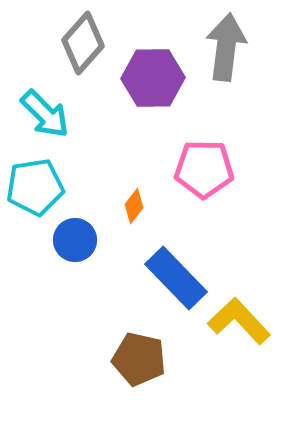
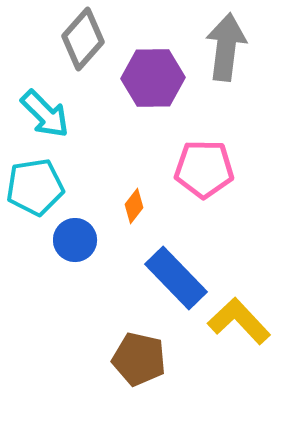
gray diamond: moved 4 px up
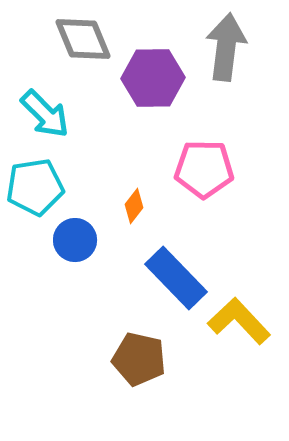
gray diamond: rotated 64 degrees counterclockwise
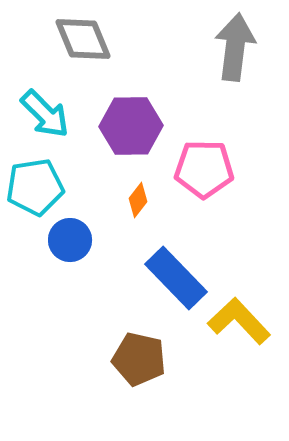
gray arrow: moved 9 px right
purple hexagon: moved 22 px left, 48 px down
orange diamond: moved 4 px right, 6 px up
blue circle: moved 5 px left
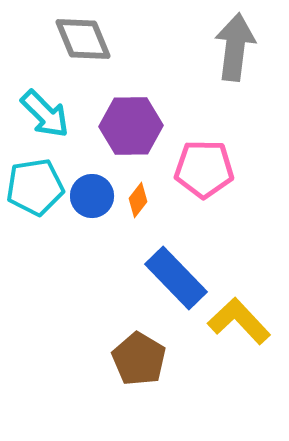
blue circle: moved 22 px right, 44 px up
brown pentagon: rotated 18 degrees clockwise
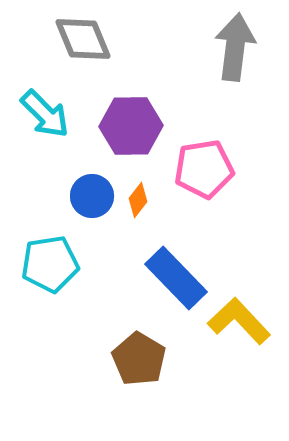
pink pentagon: rotated 10 degrees counterclockwise
cyan pentagon: moved 15 px right, 77 px down
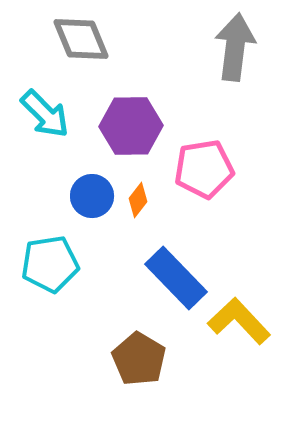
gray diamond: moved 2 px left
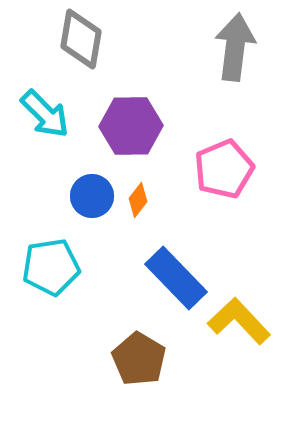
gray diamond: rotated 32 degrees clockwise
pink pentagon: moved 20 px right; rotated 14 degrees counterclockwise
cyan pentagon: moved 1 px right, 3 px down
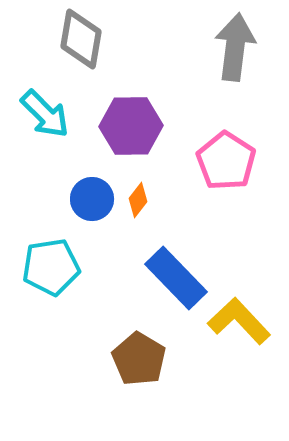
pink pentagon: moved 2 px right, 8 px up; rotated 16 degrees counterclockwise
blue circle: moved 3 px down
